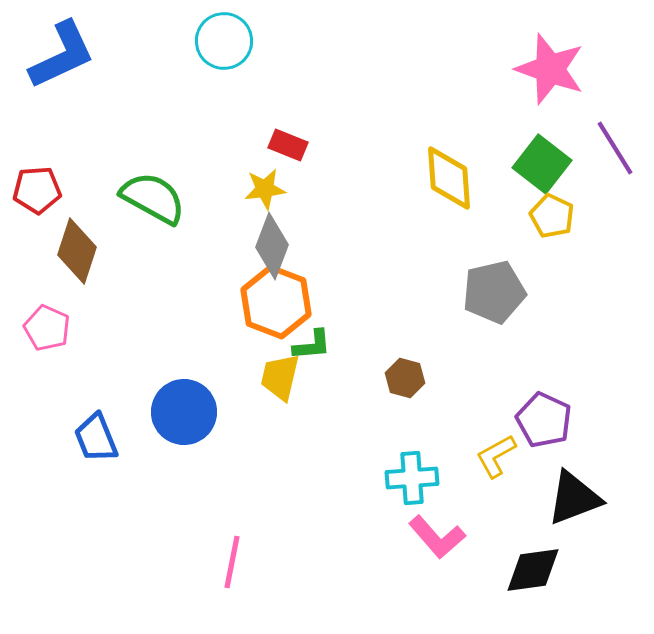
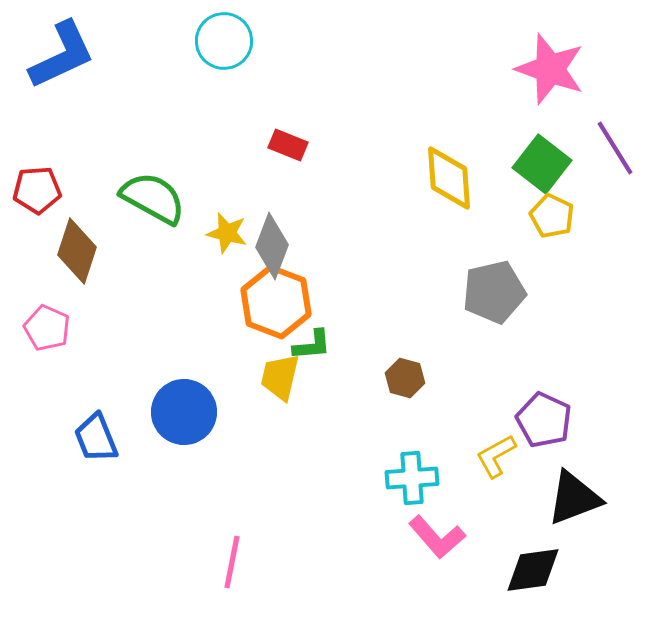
yellow star: moved 38 px left, 44 px down; rotated 21 degrees clockwise
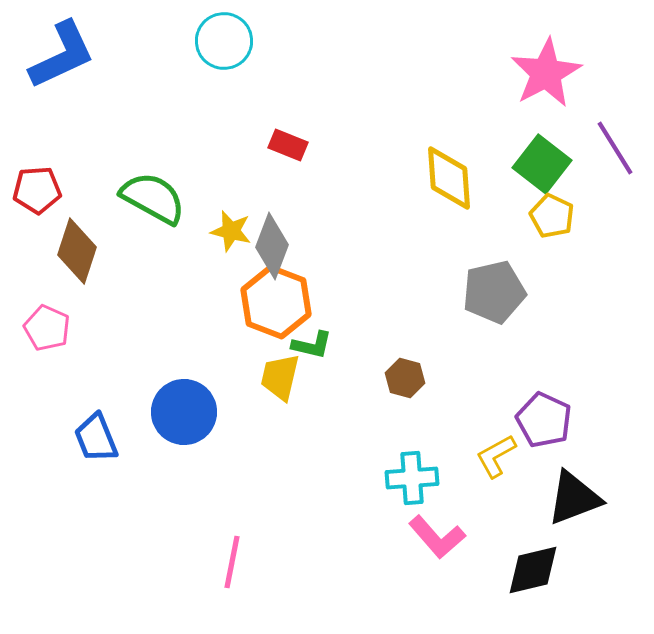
pink star: moved 4 px left, 4 px down; rotated 24 degrees clockwise
yellow star: moved 4 px right, 2 px up
green L-shape: rotated 18 degrees clockwise
black diamond: rotated 6 degrees counterclockwise
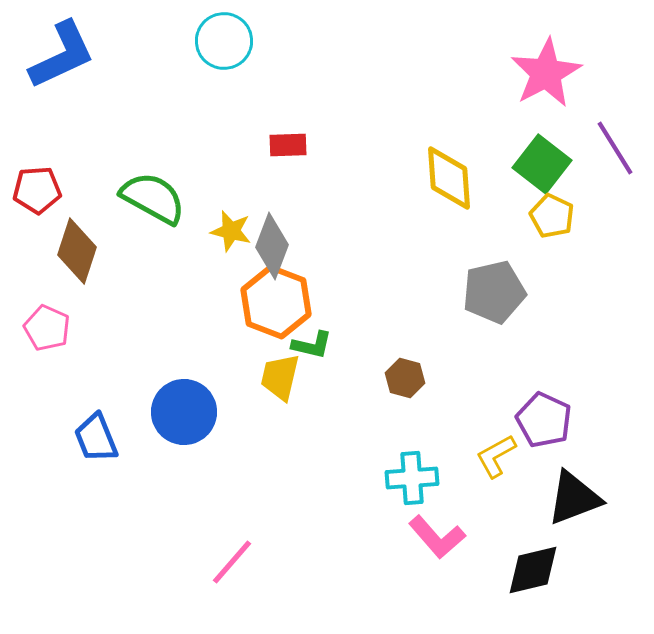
red rectangle: rotated 24 degrees counterclockwise
pink line: rotated 30 degrees clockwise
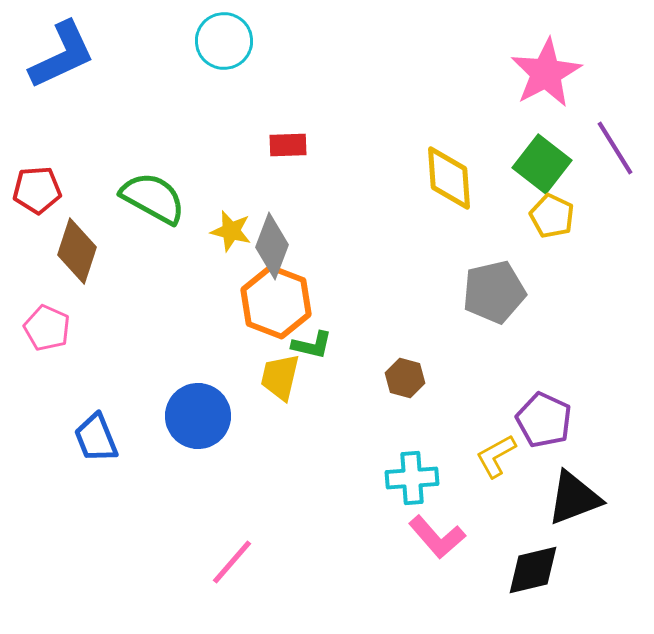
blue circle: moved 14 px right, 4 px down
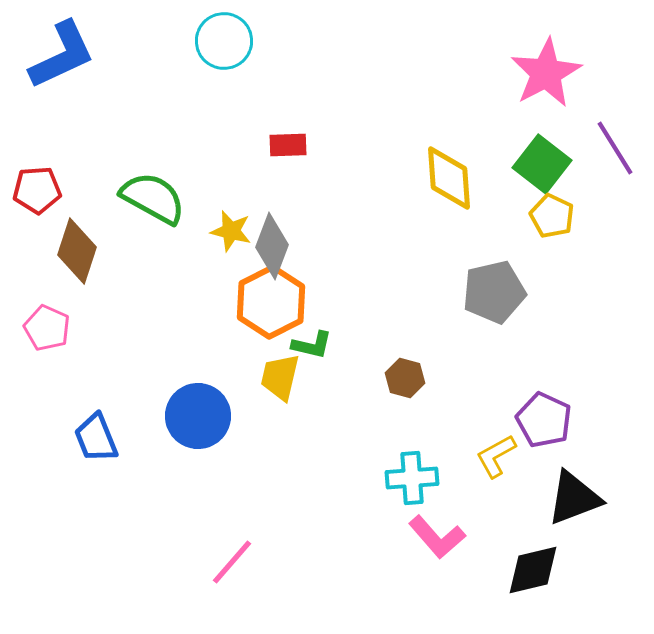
orange hexagon: moved 5 px left; rotated 12 degrees clockwise
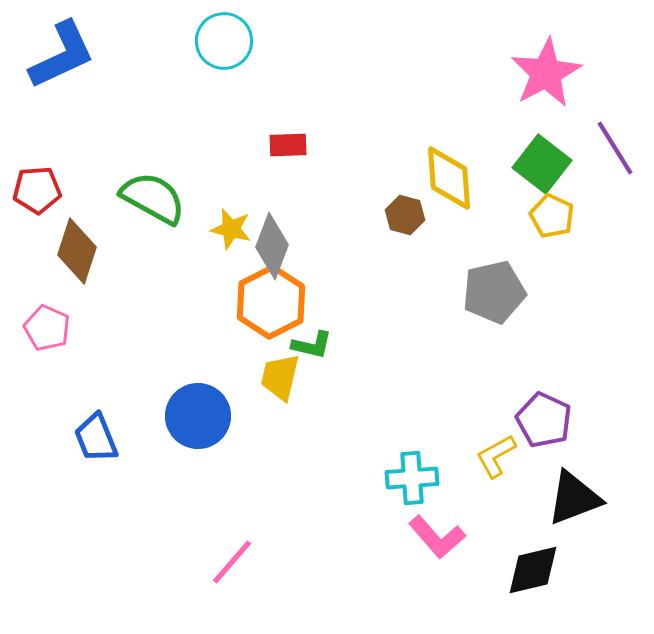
yellow star: moved 2 px up
brown hexagon: moved 163 px up
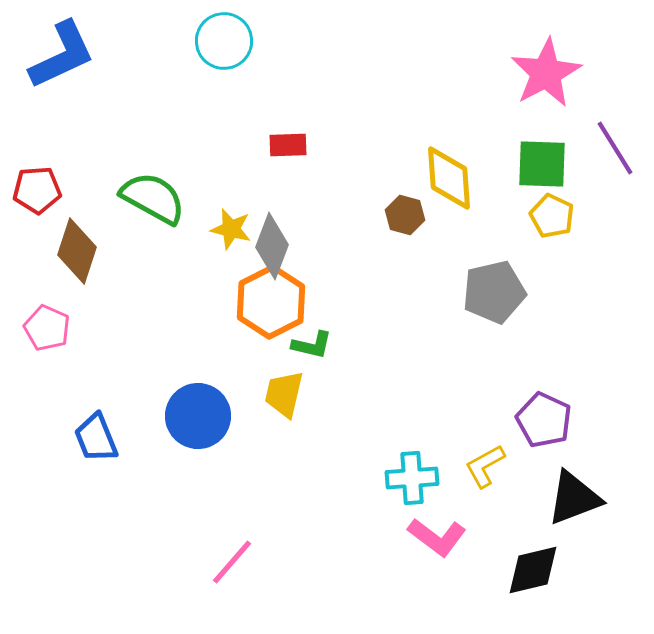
green square: rotated 36 degrees counterclockwise
yellow trapezoid: moved 4 px right, 17 px down
yellow L-shape: moved 11 px left, 10 px down
pink L-shape: rotated 12 degrees counterclockwise
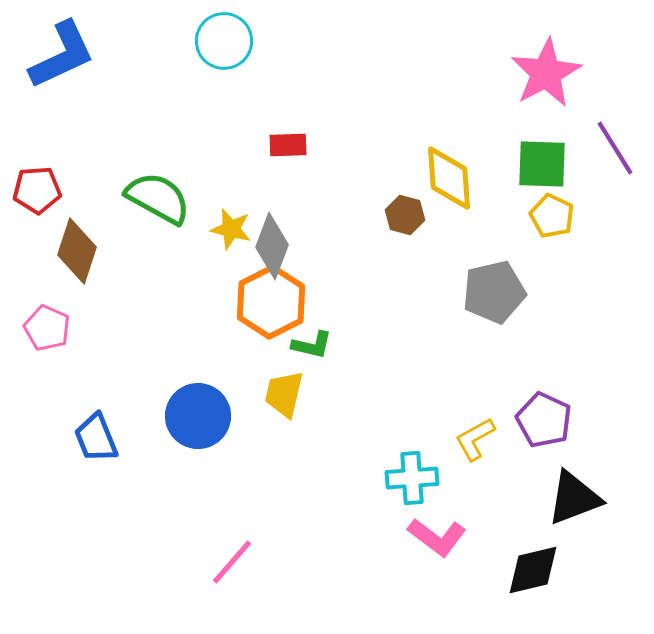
green semicircle: moved 5 px right
yellow L-shape: moved 10 px left, 27 px up
